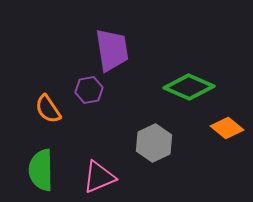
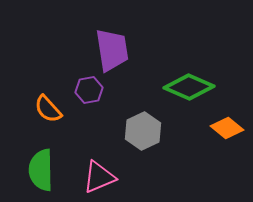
orange semicircle: rotated 8 degrees counterclockwise
gray hexagon: moved 11 px left, 12 px up
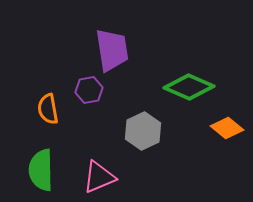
orange semicircle: rotated 32 degrees clockwise
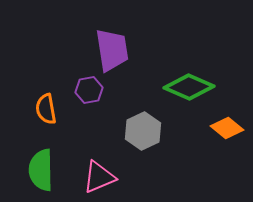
orange semicircle: moved 2 px left
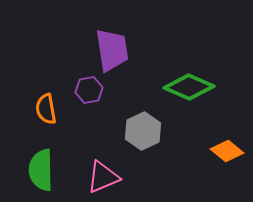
orange diamond: moved 23 px down
pink triangle: moved 4 px right
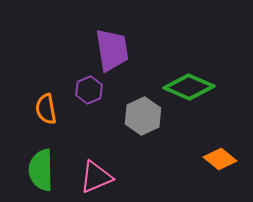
purple hexagon: rotated 12 degrees counterclockwise
gray hexagon: moved 15 px up
orange diamond: moved 7 px left, 8 px down
pink triangle: moved 7 px left
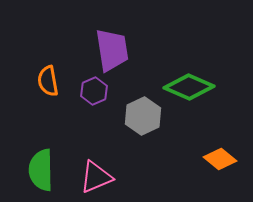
purple hexagon: moved 5 px right, 1 px down
orange semicircle: moved 2 px right, 28 px up
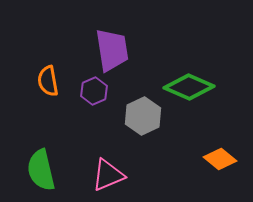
green semicircle: rotated 12 degrees counterclockwise
pink triangle: moved 12 px right, 2 px up
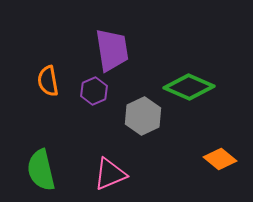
pink triangle: moved 2 px right, 1 px up
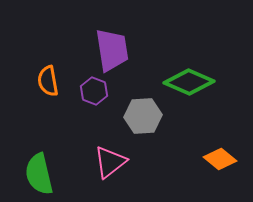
green diamond: moved 5 px up
purple hexagon: rotated 16 degrees counterclockwise
gray hexagon: rotated 21 degrees clockwise
green semicircle: moved 2 px left, 4 px down
pink triangle: moved 12 px up; rotated 15 degrees counterclockwise
